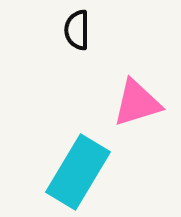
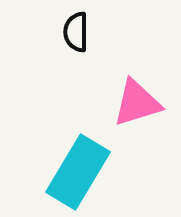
black semicircle: moved 1 px left, 2 px down
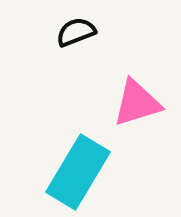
black semicircle: rotated 69 degrees clockwise
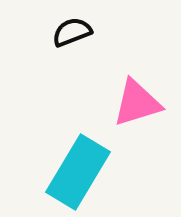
black semicircle: moved 4 px left
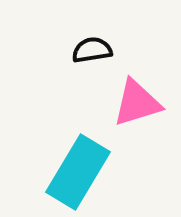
black semicircle: moved 20 px right, 18 px down; rotated 12 degrees clockwise
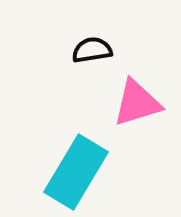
cyan rectangle: moved 2 px left
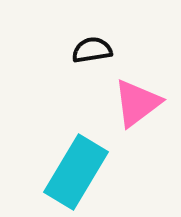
pink triangle: rotated 20 degrees counterclockwise
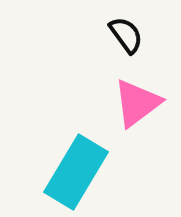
black semicircle: moved 34 px right, 15 px up; rotated 63 degrees clockwise
